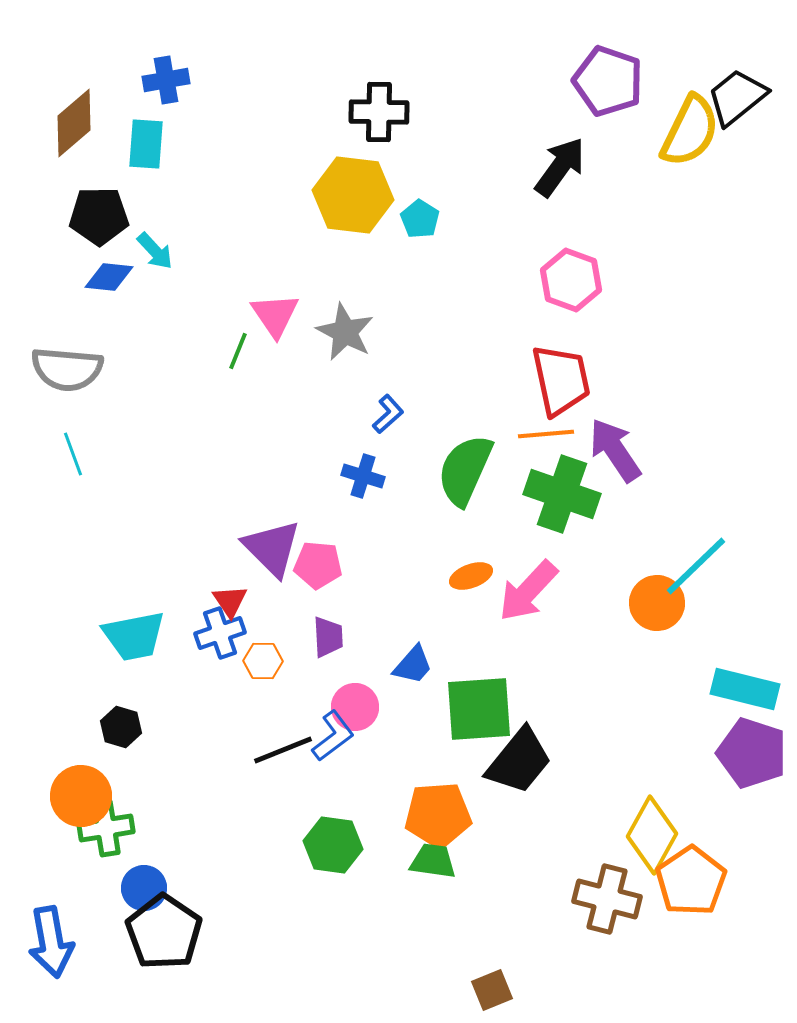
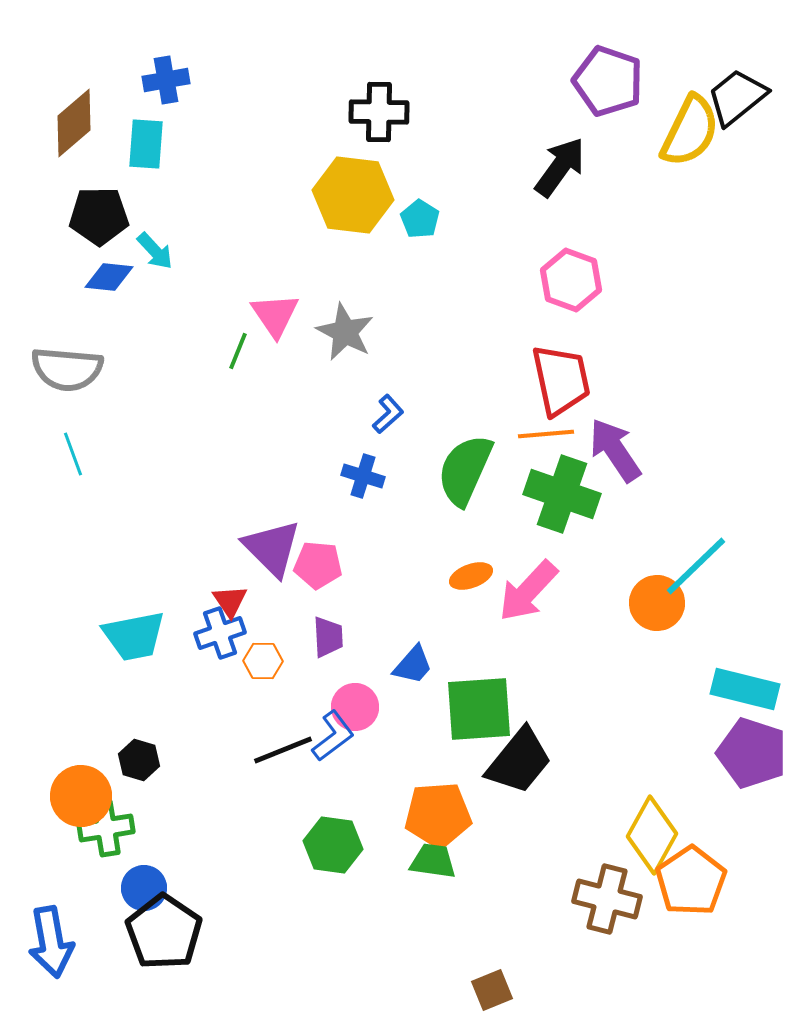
black hexagon at (121, 727): moved 18 px right, 33 px down
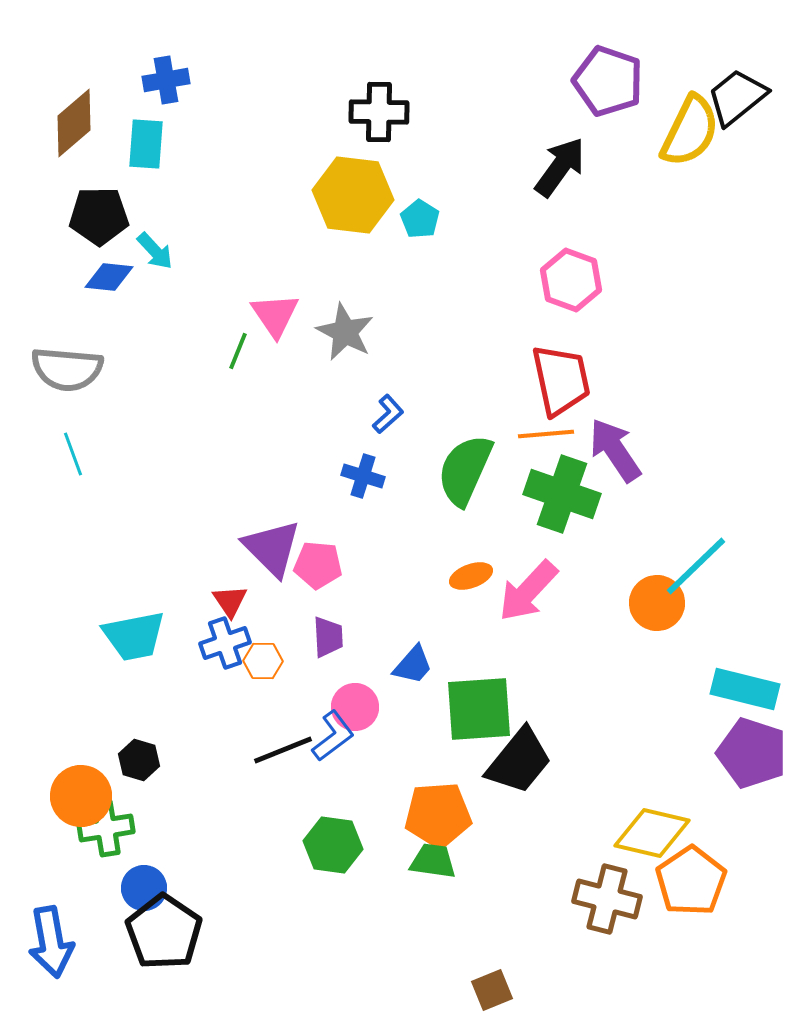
blue cross at (220, 633): moved 5 px right, 10 px down
yellow diamond at (652, 835): moved 2 px up; rotated 74 degrees clockwise
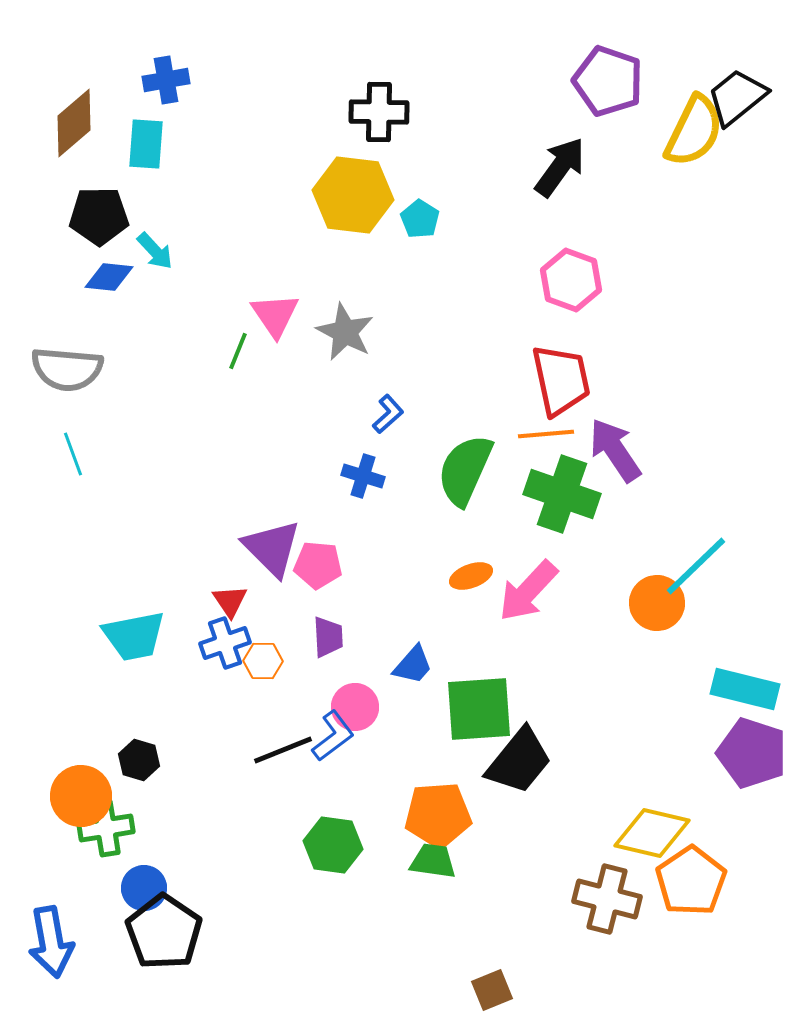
yellow semicircle at (690, 131): moved 4 px right
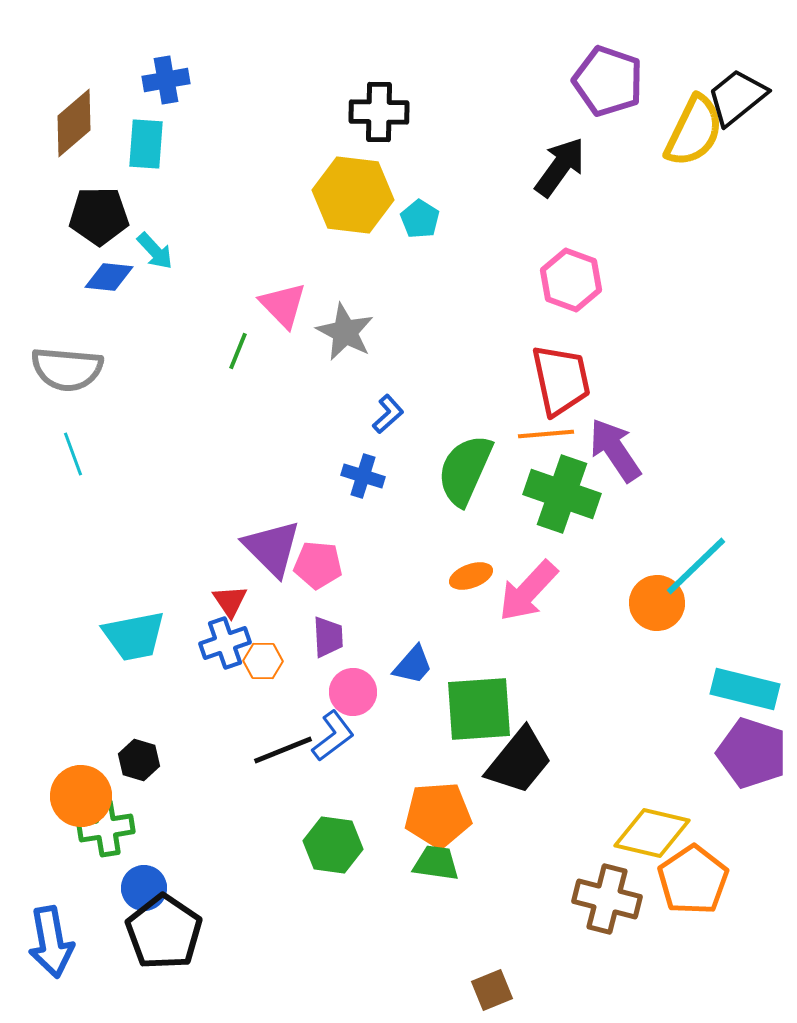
pink triangle at (275, 315): moved 8 px right, 10 px up; rotated 10 degrees counterclockwise
pink circle at (355, 707): moved 2 px left, 15 px up
green trapezoid at (433, 861): moved 3 px right, 2 px down
orange pentagon at (691, 881): moved 2 px right, 1 px up
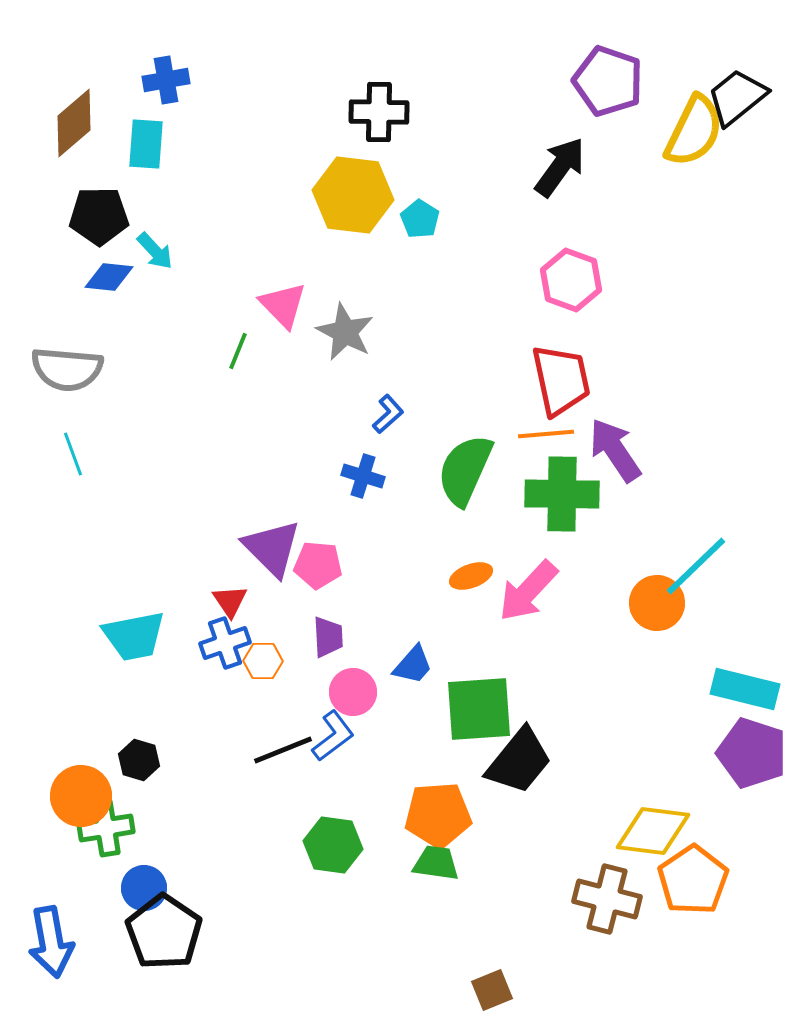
green cross at (562, 494): rotated 18 degrees counterclockwise
yellow diamond at (652, 833): moved 1 px right, 2 px up; rotated 6 degrees counterclockwise
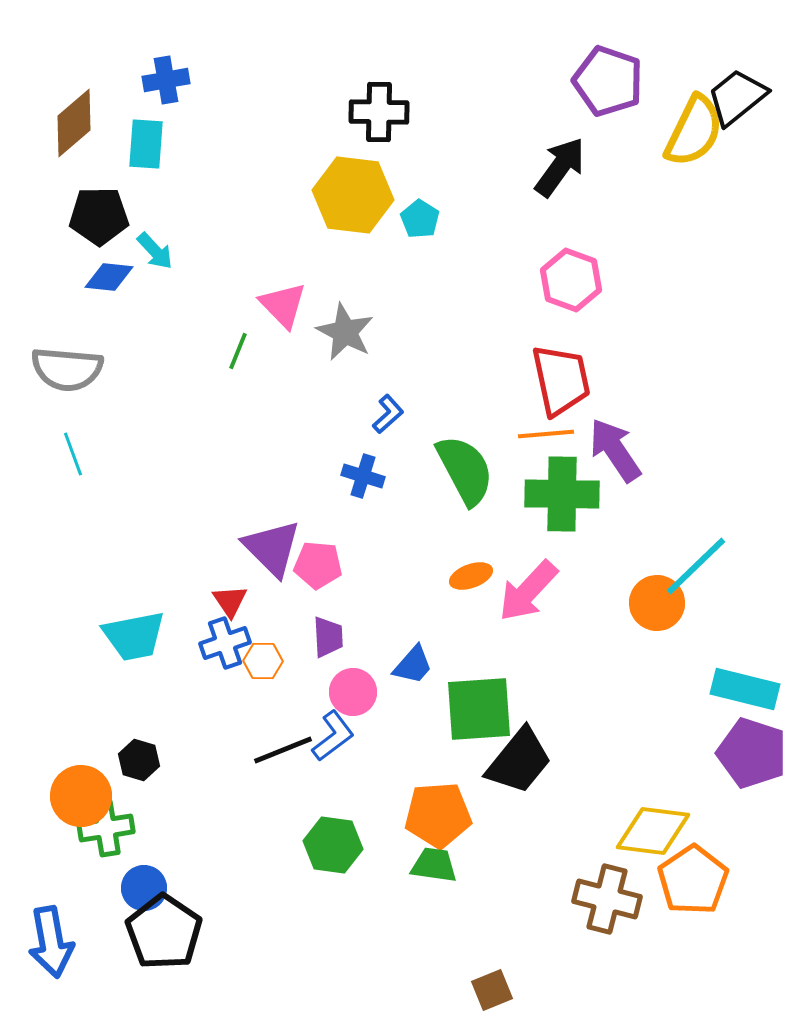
green semicircle at (465, 470): rotated 128 degrees clockwise
green trapezoid at (436, 863): moved 2 px left, 2 px down
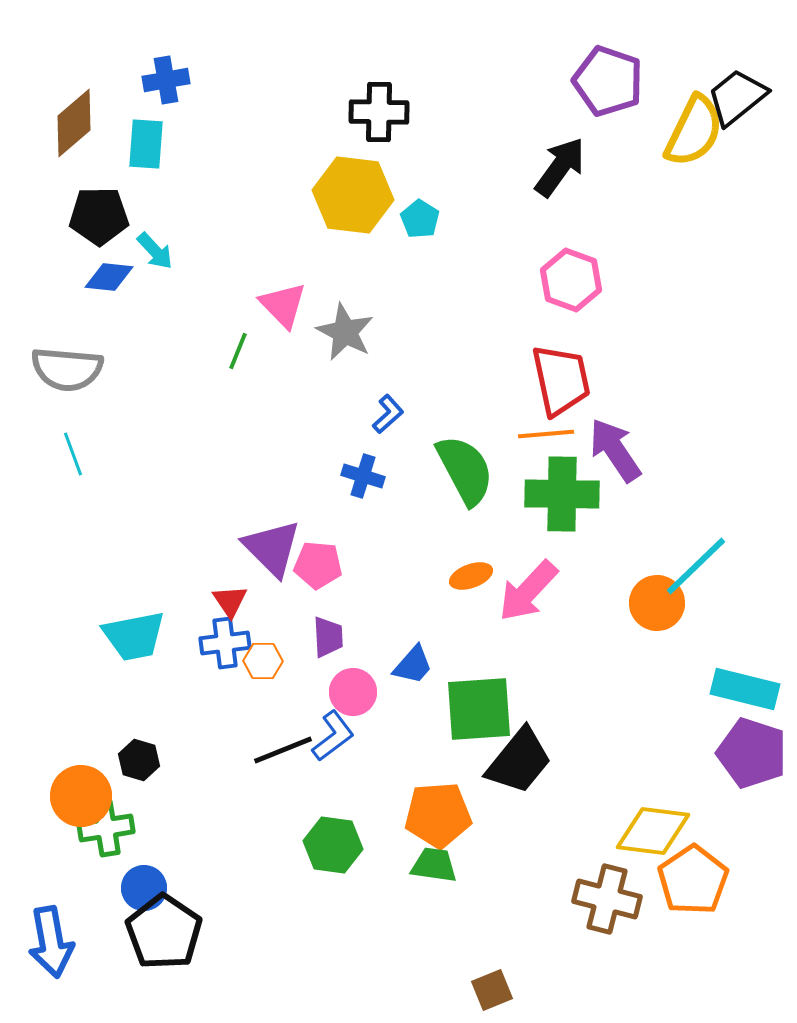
blue cross at (225, 643): rotated 12 degrees clockwise
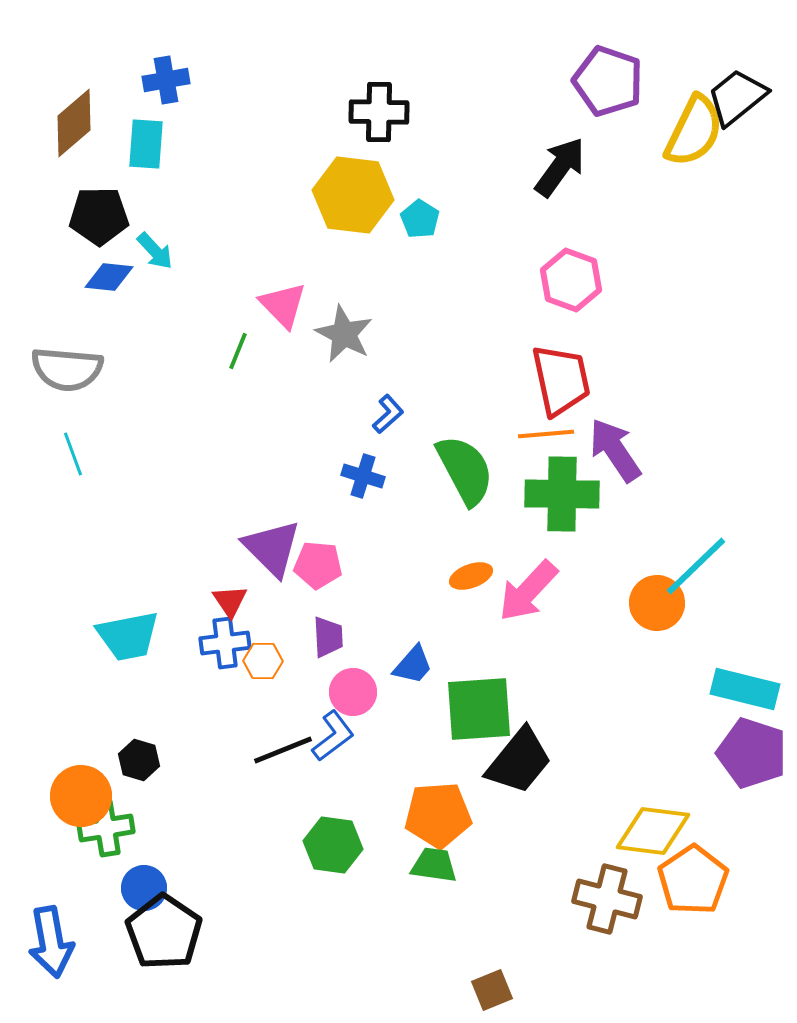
gray star at (345, 332): moved 1 px left, 2 px down
cyan trapezoid at (134, 636): moved 6 px left
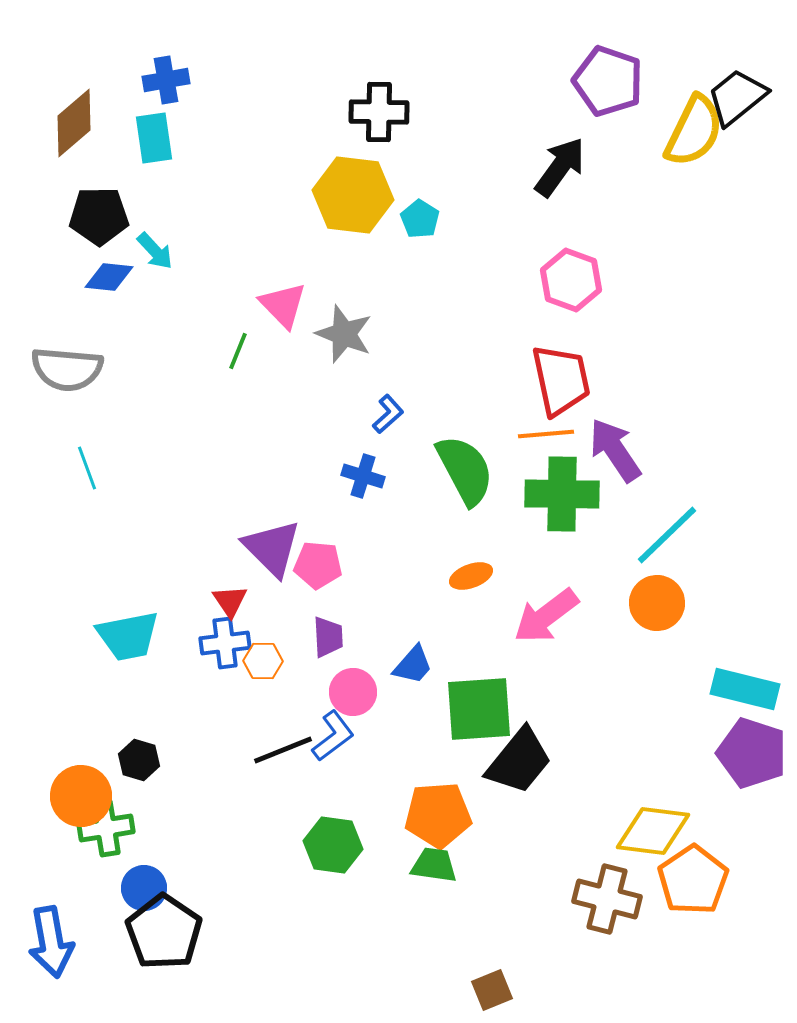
cyan rectangle at (146, 144): moved 8 px right, 6 px up; rotated 12 degrees counterclockwise
gray star at (344, 334): rotated 6 degrees counterclockwise
cyan line at (73, 454): moved 14 px right, 14 px down
cyan line at (696, 566): moved 29 px left, 31 px up
pink arrow at (528, 591): moved 18 px right, 25 px down; rotated 10 degrees clockwise
